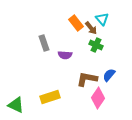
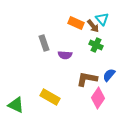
orange rectangle: rotated 28 degrees counterclockwise
brown arrow: moved 2 px right, 2 px up
yellow rectangle: rotated 48 degrees clockwise
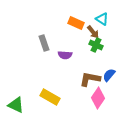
cyan triangle: rotated 16 degrees counterclockwise
brown arrow: moved 6 px down
brown L-shape: moved 3 px right
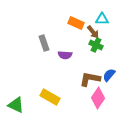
cyan triangle: rotated 32 degrees counterclockwise
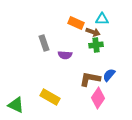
brown arrow: rotated 32 degrees counterclockwise
green cross: rotated 32 degrees counterclockwise
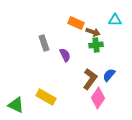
cyan triangle: moved 13 px right, 1 px down
purple semicircle: rotated 120 degrees counterclockwise
brown L-shape: rotated 115 degrees clockwise
yellow rectangle: moved 4 px left
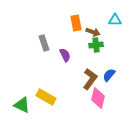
orange rectangle: rotated 56 degrees clockwise
pink diamond: rotated 20 degrees counterclockwise
green triangle: moved 6 px right
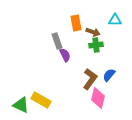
gray rectangle: moved 13 px right, 2 px up
yellow rectangle: moved 5 px left, 3 px down
green triangle: moved 1 px left
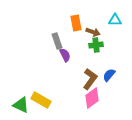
pink diamond: moved 6 px left; rotated 40 degrees clockwise
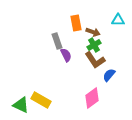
cyan triangle: moved 3 px right
green cross: moved 2 px left; rotated 24 degrees counterclockwise
purple semicircle: moved 1 px right
brown L-shape: moved 5 px right, 19 px up; rotated 110 degrees clockwise
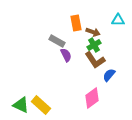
gray rectangle: rotated 42 degrees counterclockwise
yellow rectangle: moved 5 px down; rotated 12 degrees clockwise
